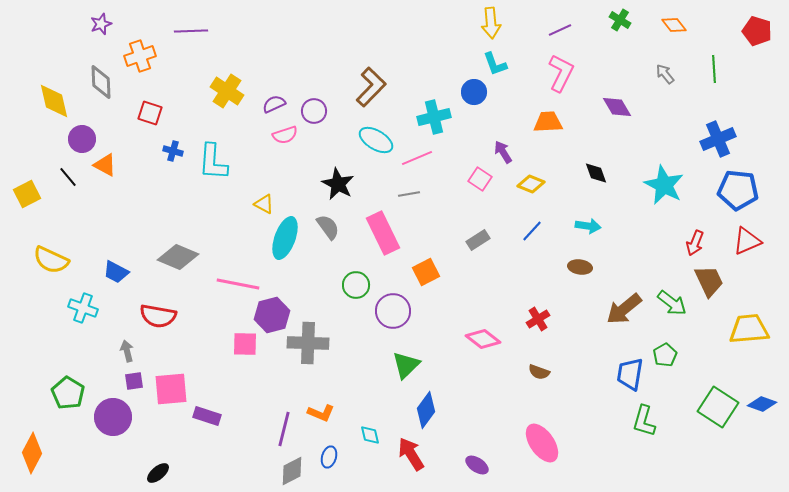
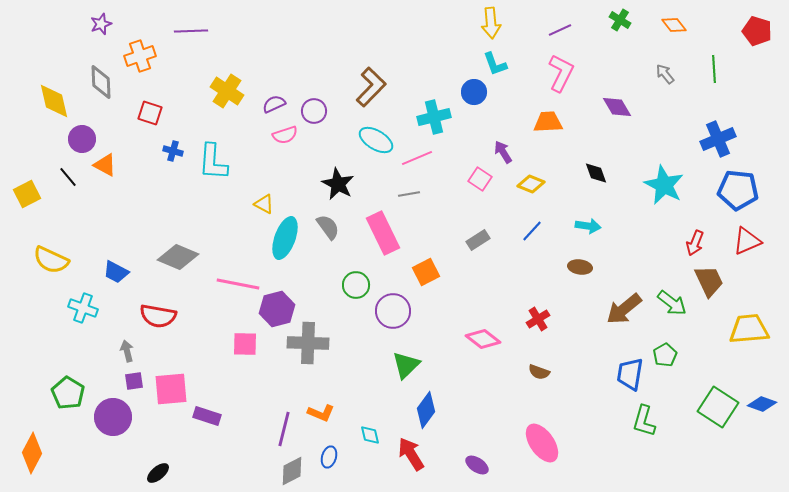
purple hexagon at (272, 315): moved 5 px right, 6 px up
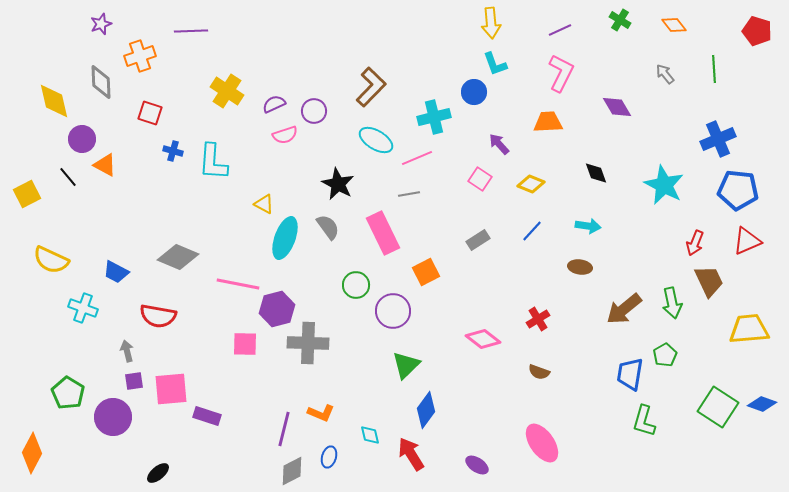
purple arrow at (503, 152): moved 4 px left, 8 px up; rotated 10 degrees counterclockwise
green arrow at (672, 303): rotated 40 degrees clockwise
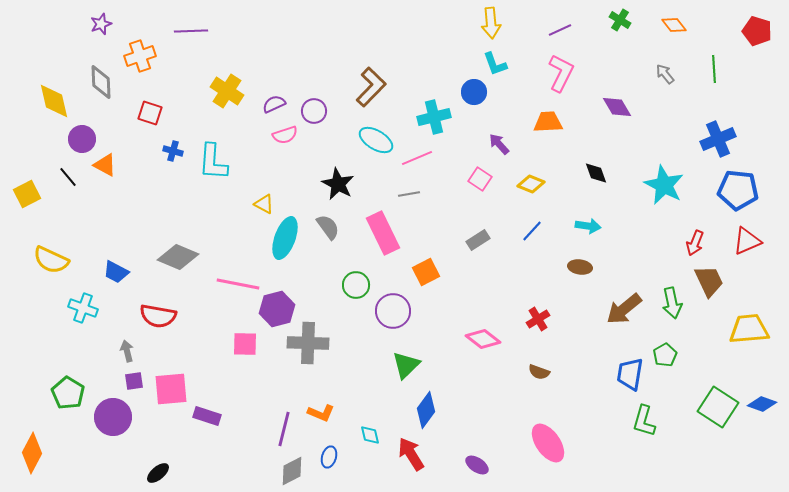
pink ellipse at (542, 443): moved 6 px right
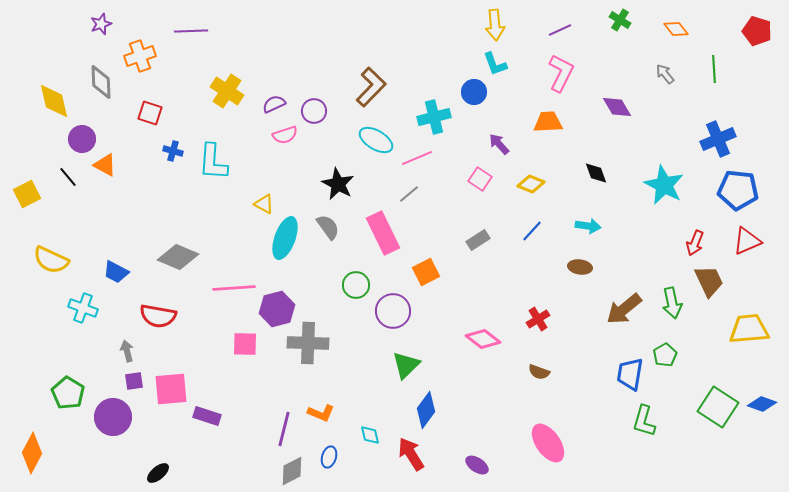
yellow arrow at (491, 23): moved 4 px right, 2 px down
orange diamond at (674, 25): moved 2 px right, 4 px down
gray line at (409, 194): rotated 30 degrees counterclockwise
pink line at (238, 284): moved 4 px left, 4 px down; rotated 15 degrees counterclockwise
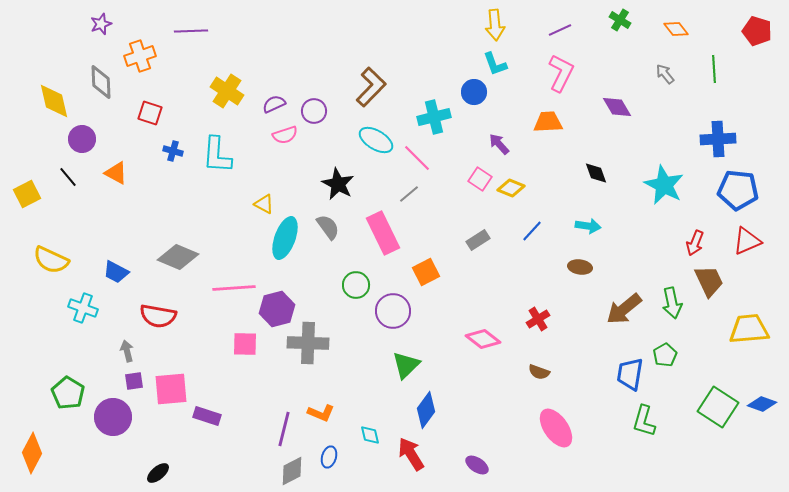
blue cross at (718, 139): rotated 20 degrees clockwise
pink line at (417, 158): rotated 68 degrees clockwise
cyan L-shape at (213, 162): moved 4 px right, 7 px up
orange triangle at (105, 165): moved 11 px right, 8 px down
yellow diamond at (531, 184): moved 20 px left, 4 px down
pink ellipse at (548, 443): moved 8 px right, 15 px up
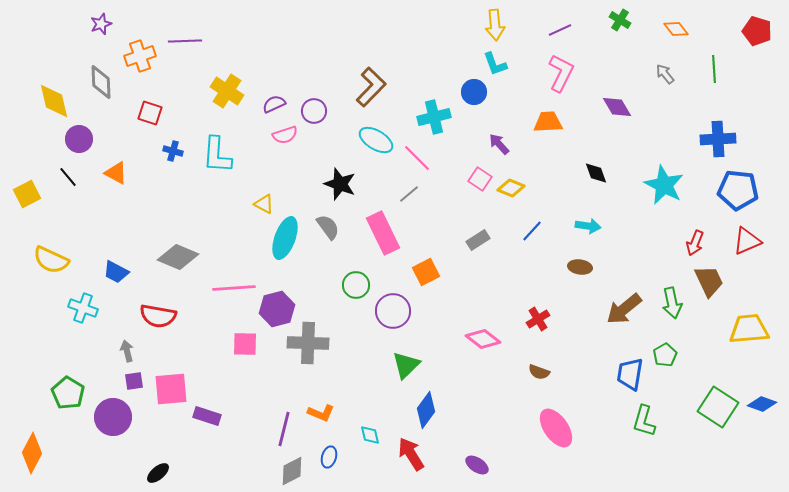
purple line at (191, 31): moved 6 px left, 10 px down
purple circle at (82, 139): moved 3 px left
black star at (338, 184): moved 2 px right; rotated 8 degrees counterclockwise
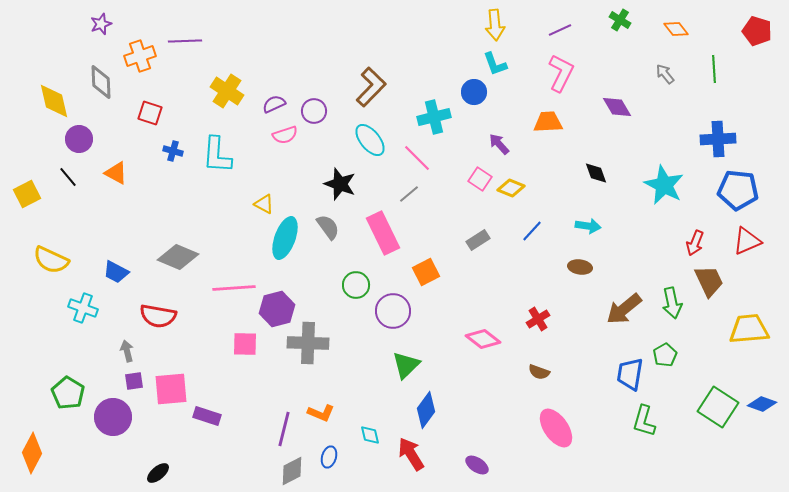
cyan ellipse at (376, 140): moved 6 px left; rotated 20 degrees clockwise
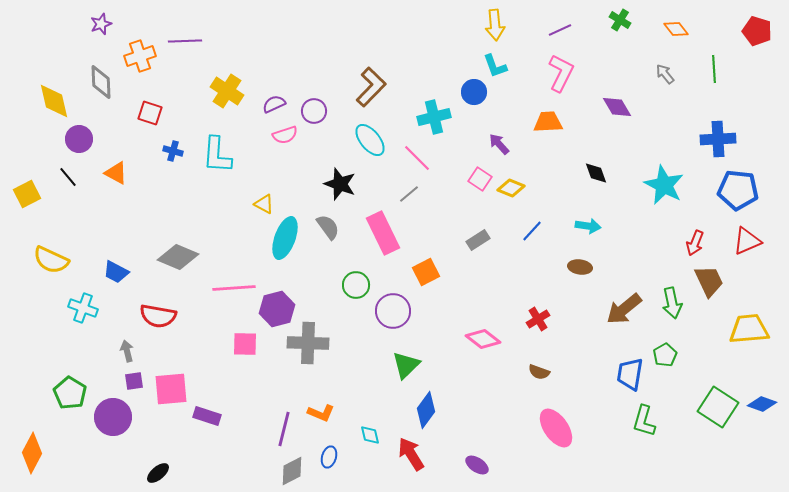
cyan L-shape at (495, 64): moved 2 px down
green pentagon at (68, 393): moved 2 px right
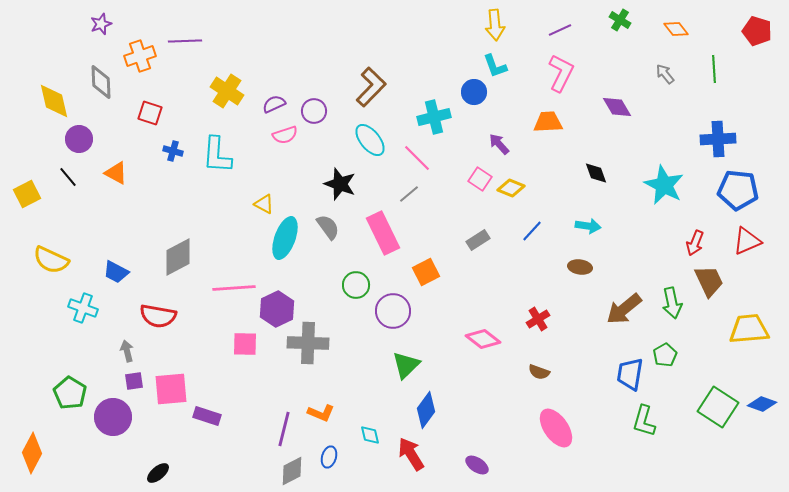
gray diamond at (178, 257): rotated 51 degrees counterclockwise
purple hexagon at (277, 309): rotated 12 degrees counterclockwise
